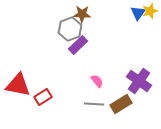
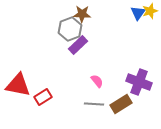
purple cross: moved 1 px down; rotated 15 degrees counterclockwise
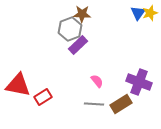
yellow star: moved 2 px down
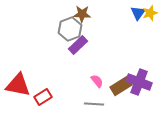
brown rectangle: moved 18 px up
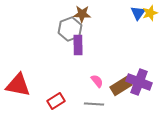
purple rectangle: rotated 48 degrees counterclockwise
red rectangle: moved 13 px right, 4 px down
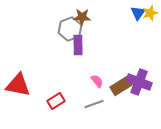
brown star: moved 3 px down
gray line: rotated 24 degrees counterclockwise
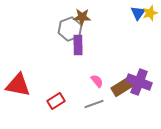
brown rectangle: moved 1 px right, 1 px down
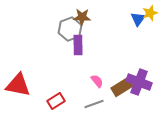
blue triangle: moved 6 px down
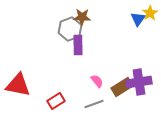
yellow star: rotated 14 degrees counterclockwise
purple cross: rotated 30 degrees counterclockwise
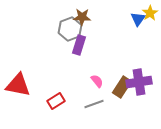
purple rectangle: moved 1 px right; rotated 18 degrees clockwise
brown rectangle: rotated 25 degrees counterclockwise
